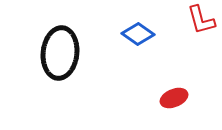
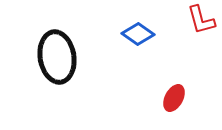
black ellipse: moved 3 px left, 4 px down; rotated 15 degrees counterclockwise
red ellipse: rotated 40 degrees counterclockwise
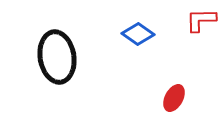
red L-shape: rotated 104 degrees clockwise
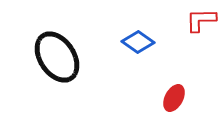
blue diamond: moved 8 px down
black ellipse: rotated 24 degrees counterclockwise
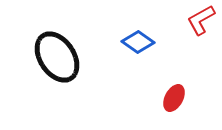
red L-shape: rotated 28 degrees counterclockwise
